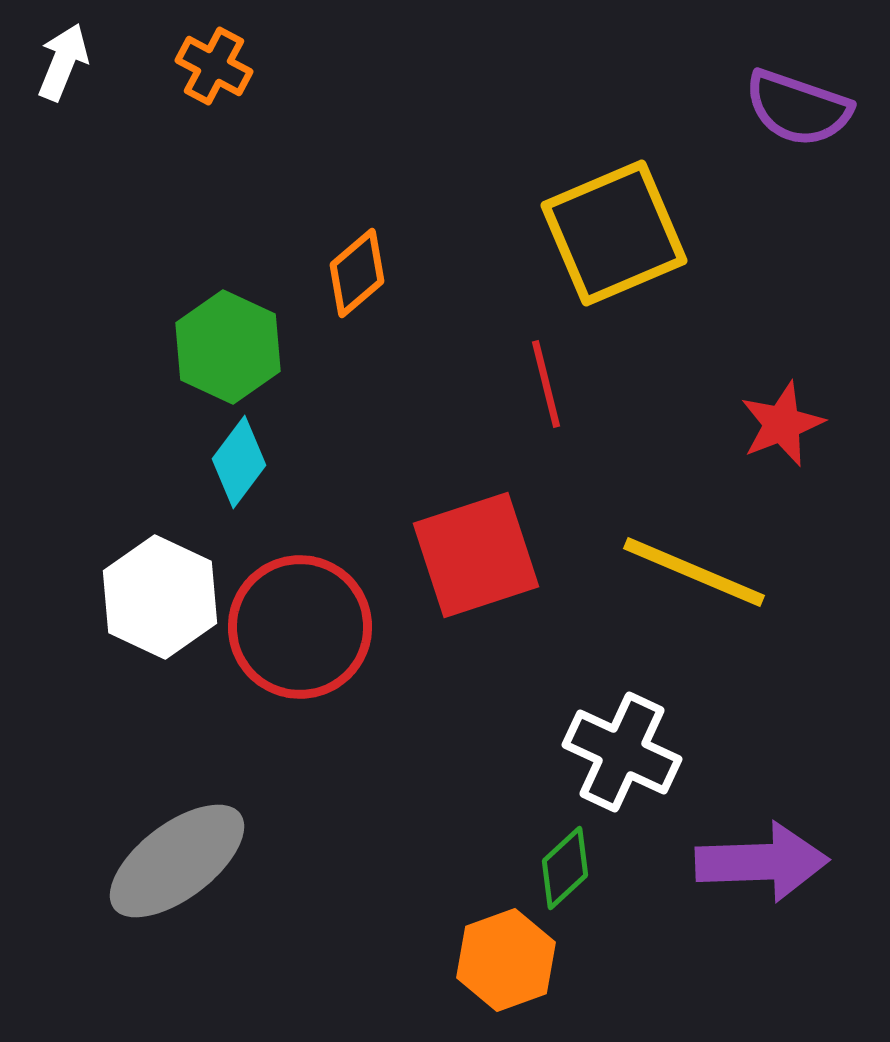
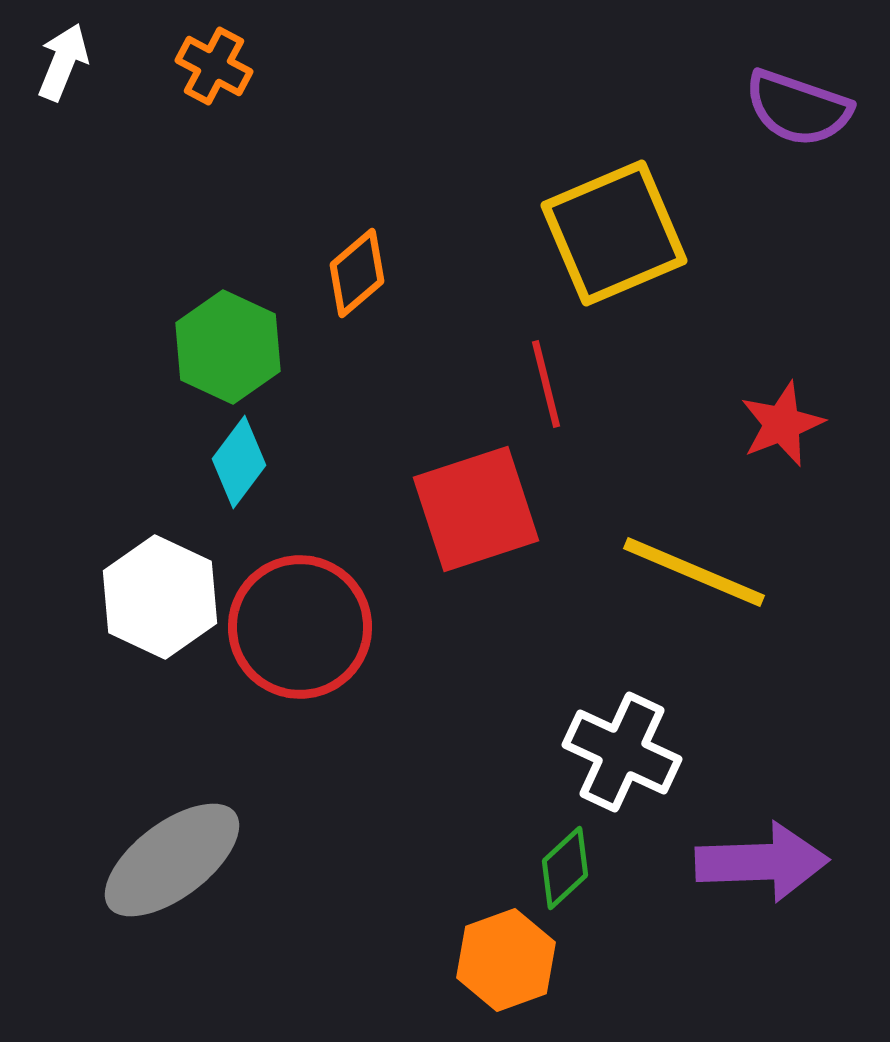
red square: moved 46 px up
gray ellipse: moved 5 px left, 1 px up
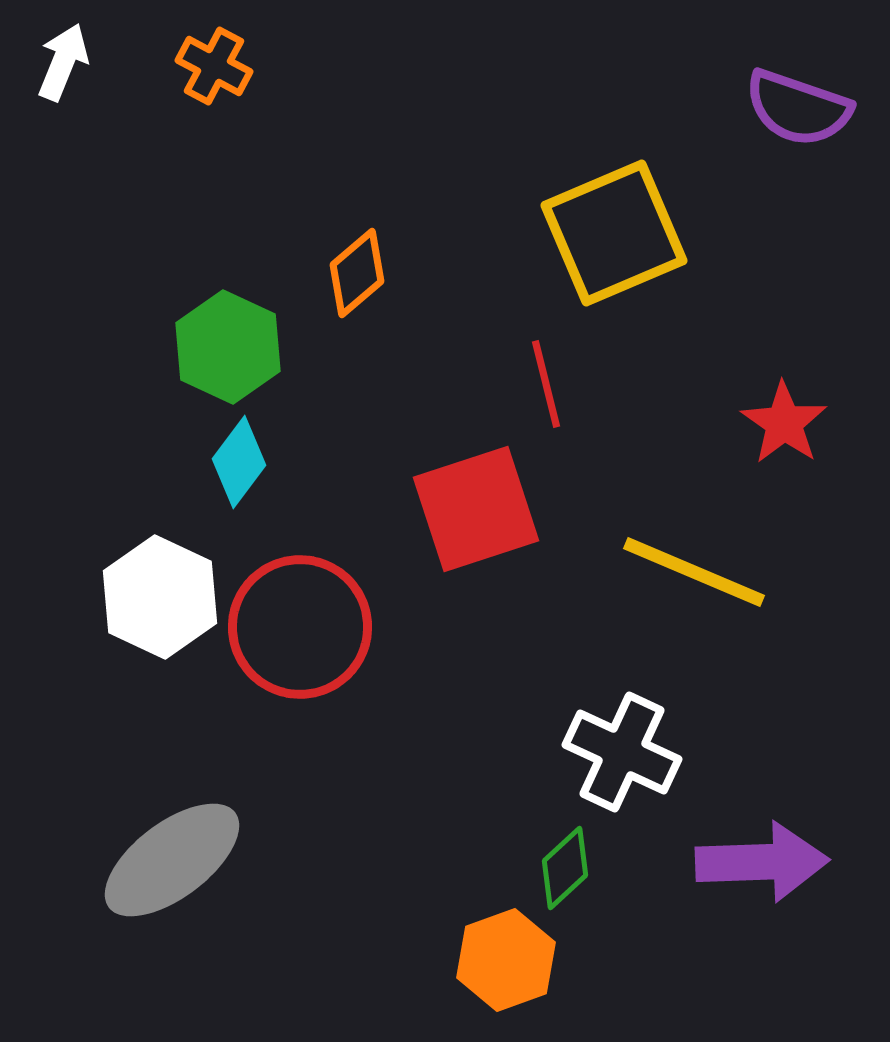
red star: moved 2 px right, 1 px up; rotated 16 degrees counterclockwise
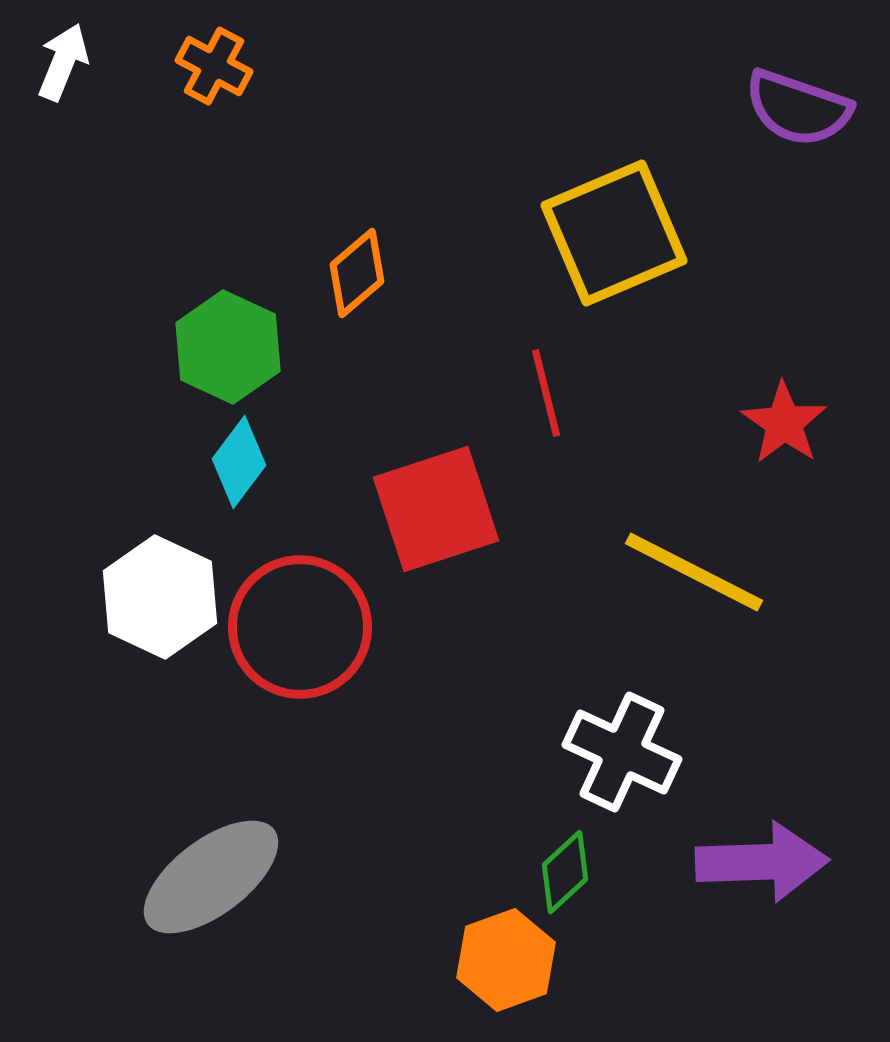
red line: moved 9 px down
red square: moved 40 px left
yellow line: rotated 4 degrees clockwise
gray ellipse: moved 39 px right, 17 px down
green diamond: moved 4 px down
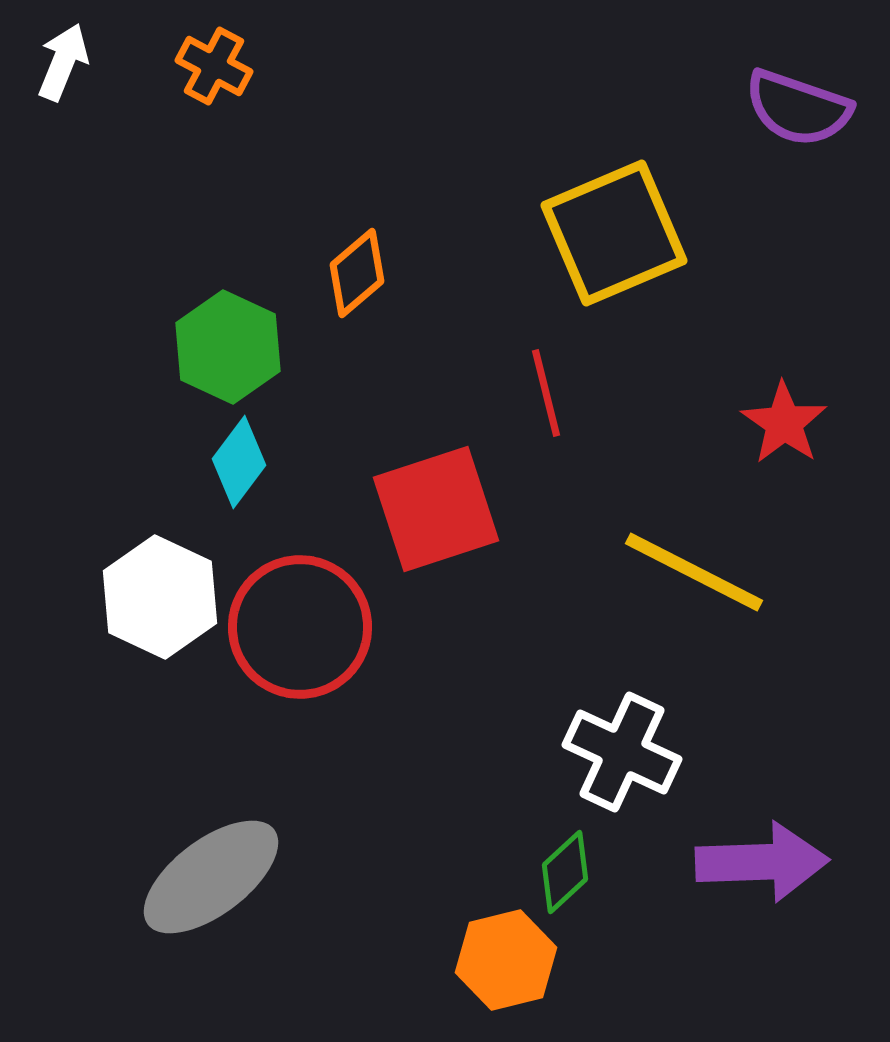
orange hexagon: rotated 6 degrees clockwise
